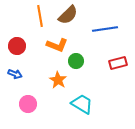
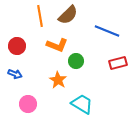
blue line: moved 2 px right, 2 px down; rotated 30 degrees clockwise
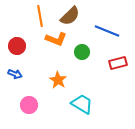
brown semicircle: moved 2 px right, 1 px down
orange L-shape: moved 1 px left, 6 px up
green circle: moved 6 px right, 9 px up
pink circle: moved 1 px right, 1 px down
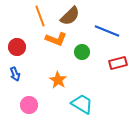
orange line: rotated 10 degrees counterclockwise
red circle: moved 1 px down
blue arrow: rotated 48 degrees clockwise
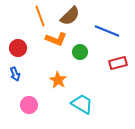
red circle: moved 1 px right, 1 px down
green circle: moved 2 px left
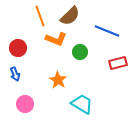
pink circle: moved 4 px left, 1 px up
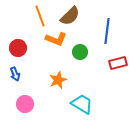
blue line: rotated 75 degrees clockwise
orange star: rotated 18 degrees clockwise
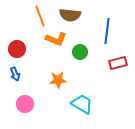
brown semicircle: moved 1 px up; rotated 50 degrees clockwise
red circle: moved 1 px left, 1 px down
orange star: rotated 18 degrees clockwise
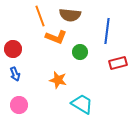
orange L-shape: moved 2 px up
red circle: moved 4 px left
orange star: rotated 18 degrees clockwise
pink circle: moved 6 px left, 1 px down
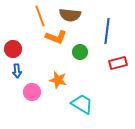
blue arrow: moved 2 px right, 3 px up; rotated 16 degrees clockwise
pink circle: moved 13 px right, 13 px up
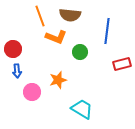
red rectangle: moved 4 px right, 1 px down
orange star: rotated 30 degrees counterclockwise
cyan trapezoid: moved 5 px down
